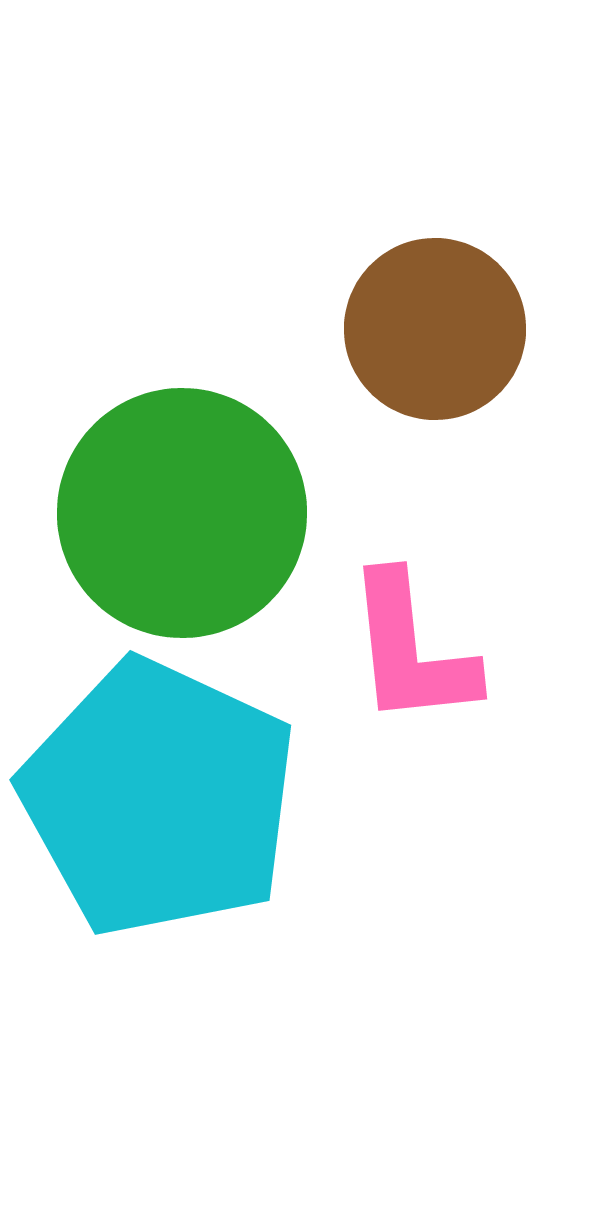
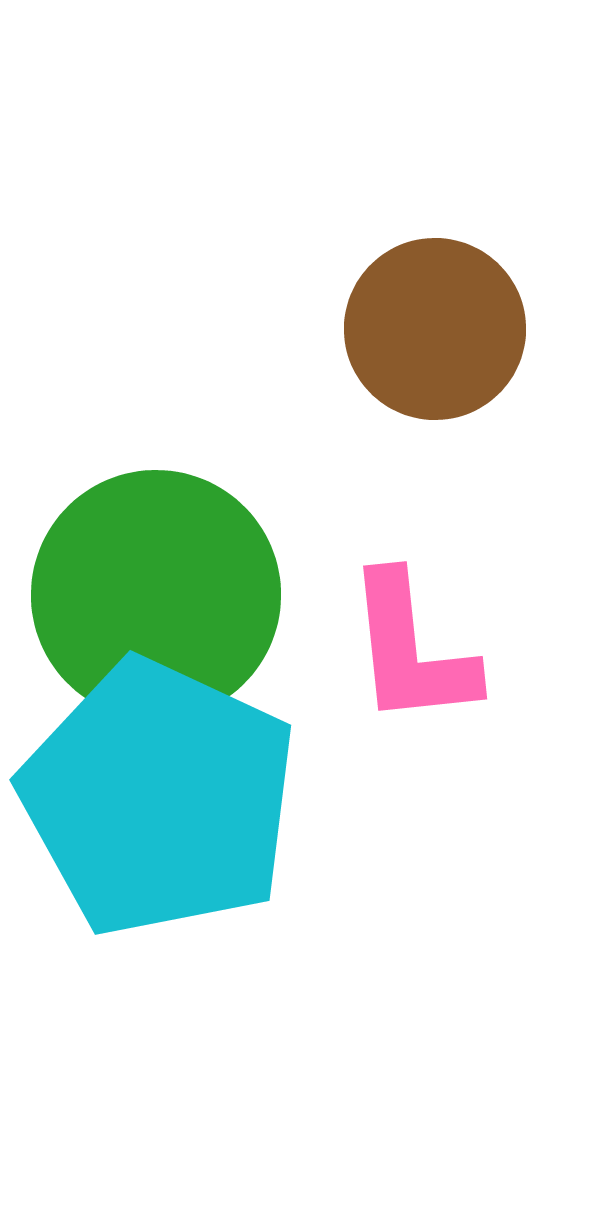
green circle: moved 26 px left, 82 px down
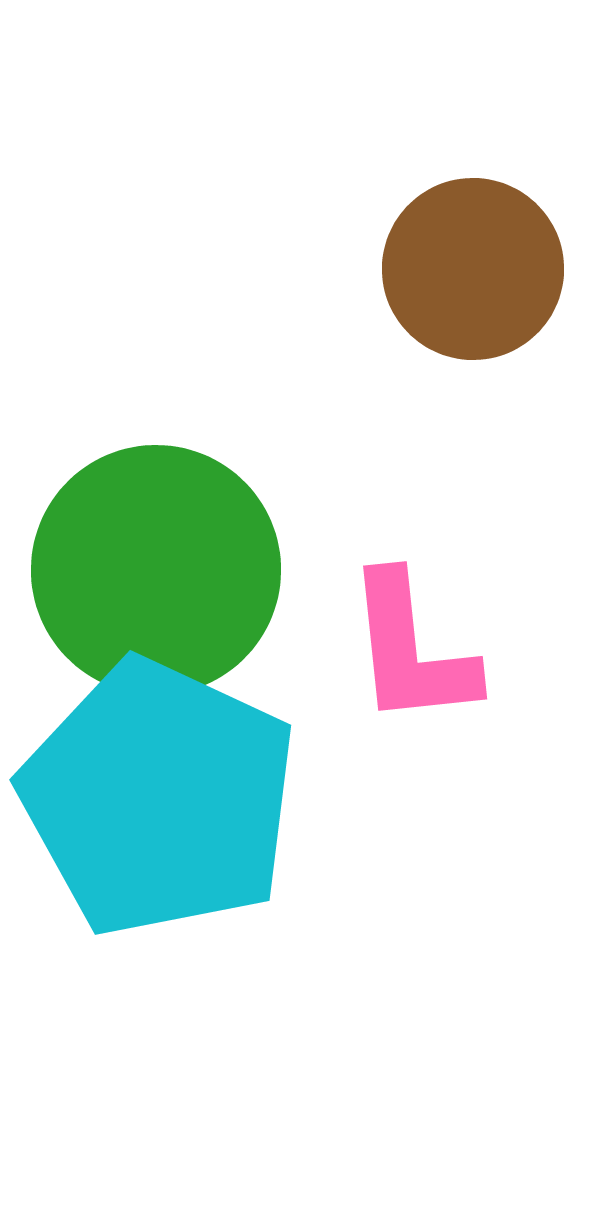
brown circle: moved 38 px right, 60 px up
green circle: moved 25 px up
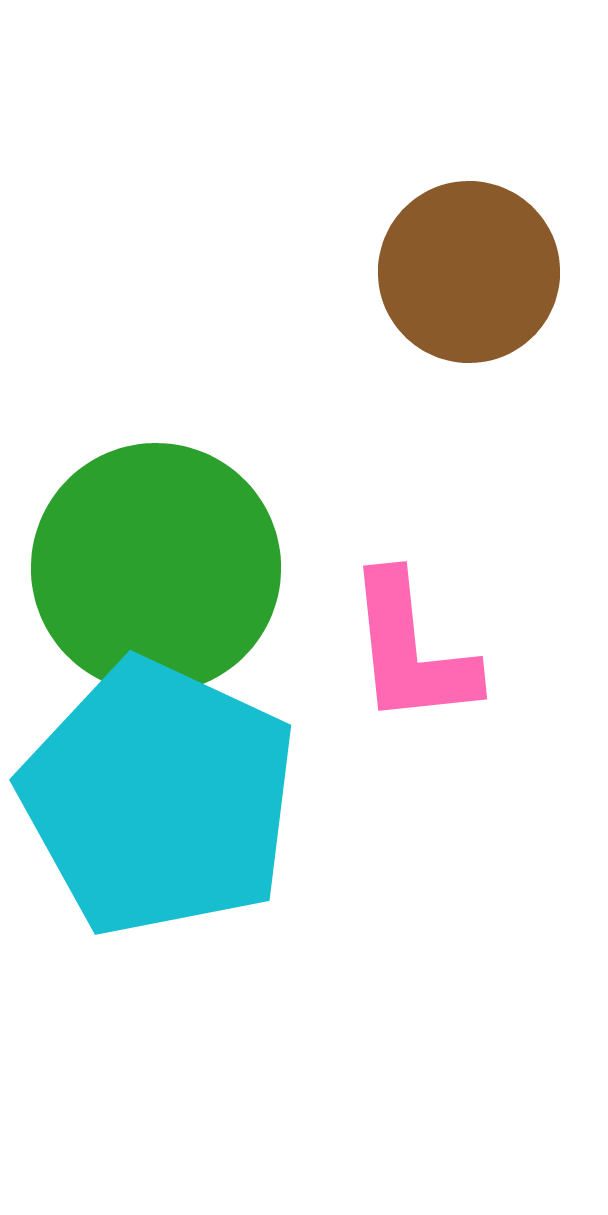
brown circle: moved 4 px left, 3 px down
green circle: moved 2 px up
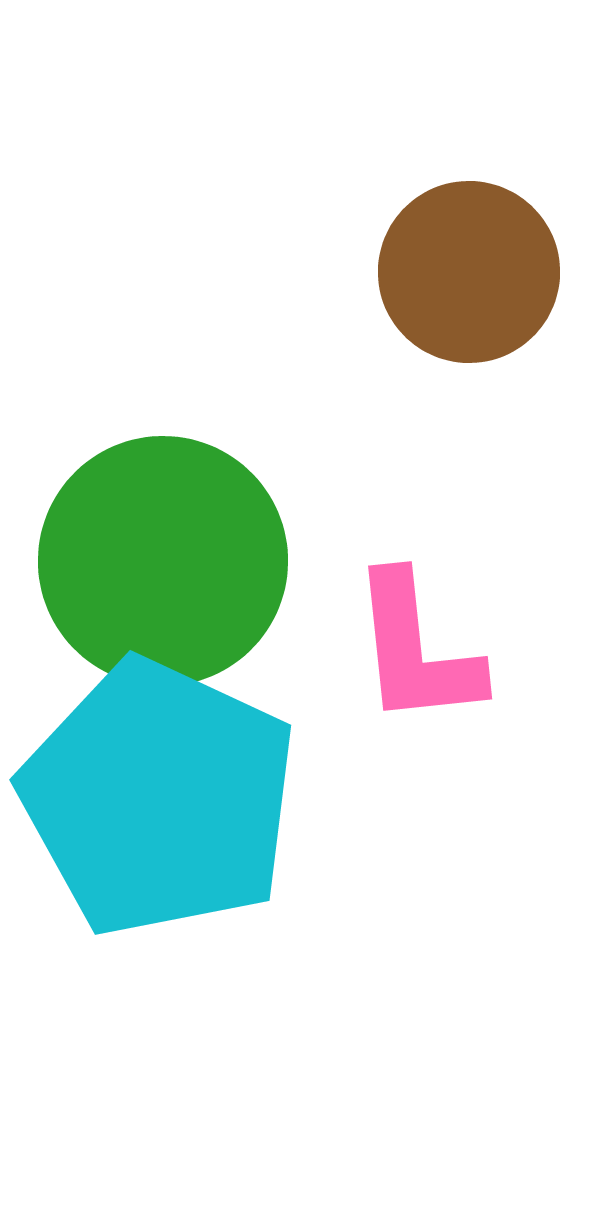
green circle: moved 7 px right, 7 px up
pink L-shape: moved 5 px right
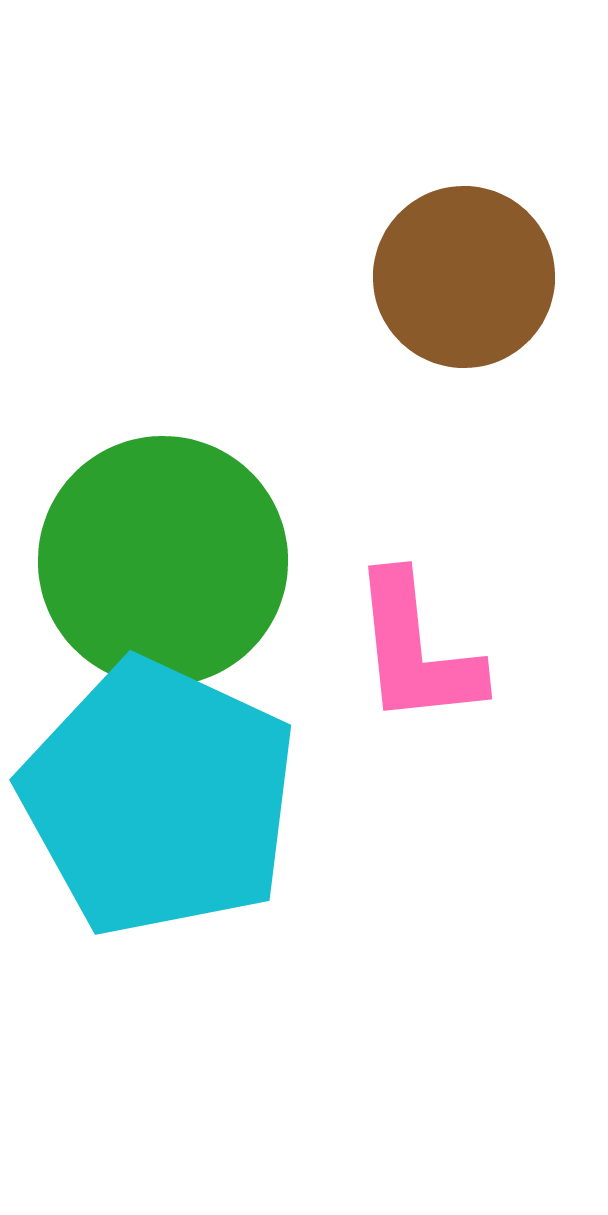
brown circle: moved 5 px left, 5 px down
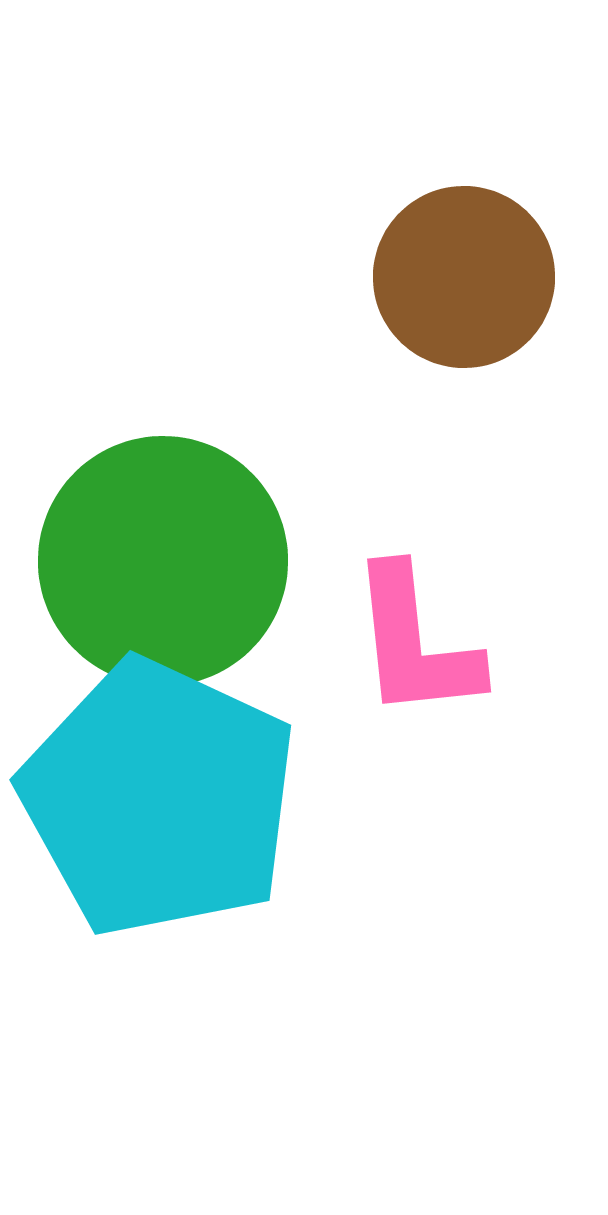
pink L-shape: moved 1 px left, 7 px up
